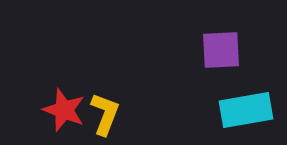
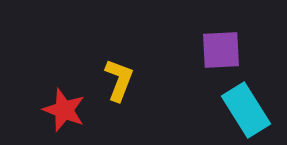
cyan rectangle: rotated 68 degrees clockwise
yellow L-shape: moved 14 px right, 34 px up
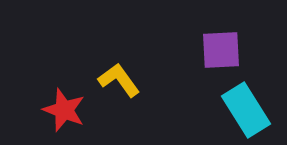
yellow L-shape: rotated 57 degrees counterclockwise
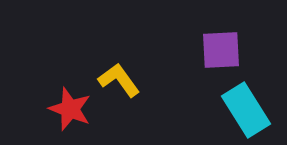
red star: moved 6 px right, 1 px up
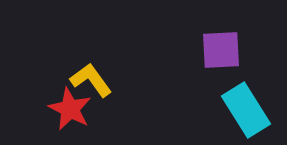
yellow L-shape: moved 28 px left
red star: rotated 6 degrees clockwise
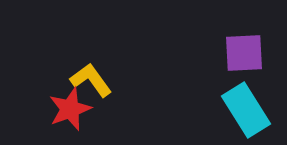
purple square: moved 23 px right, 3 px down
red star: rotated 24 degrees clockwise
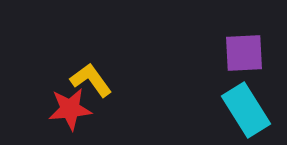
red star: rotated 15 degrees clockwise
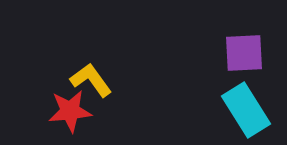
red star: moved 2 px down
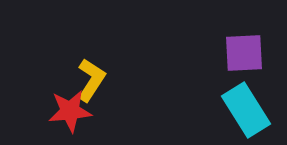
yellow L-shape: rotated 69 degrees clockwise
